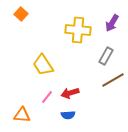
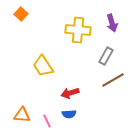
purple arrow: rotated 48 degrees counterclockwise
yellow trapezoid: moved 1 px down
pink line: moved 24 px down; rotated 64 degrees counterclockwise
blue semicircle: moved 1 px right, 1 px up
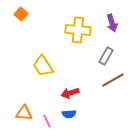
orange triangle: moved 2 px right, 2 px up
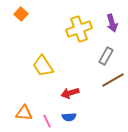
yellow cross: moved 1 px right, 1 px up; rotated 25 degrees counterclockwise
blue semicircle: moved 3 px down
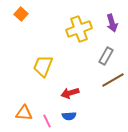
yellow trapezoid: rotated 55 degrees clockwise
blue semicircle: moved 1 px up
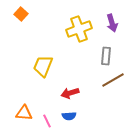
gray rectangle: rotated 24 degrees counterclockwise
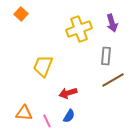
red arrow: moved 2 px left
blue semicircle: rotated 56 degrees counterclockwise
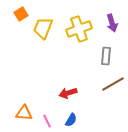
orange square: rotated 16 degrees clockwise
yellow trapezoid: moved 38 px up
brown line: moved 4 px down
blue semicircle: moved 2 px right, 4 px down
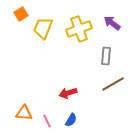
purple arrow: rotated 144 degrees clockwise
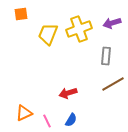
orange square: rotated 24 degrees clockwise
purple arrow: rotated 54 degrees counterclockwise
yellow trapezoid: moved 5 px right, 6 px down
orange triangle: rotated 30 degrees counterclockwise
